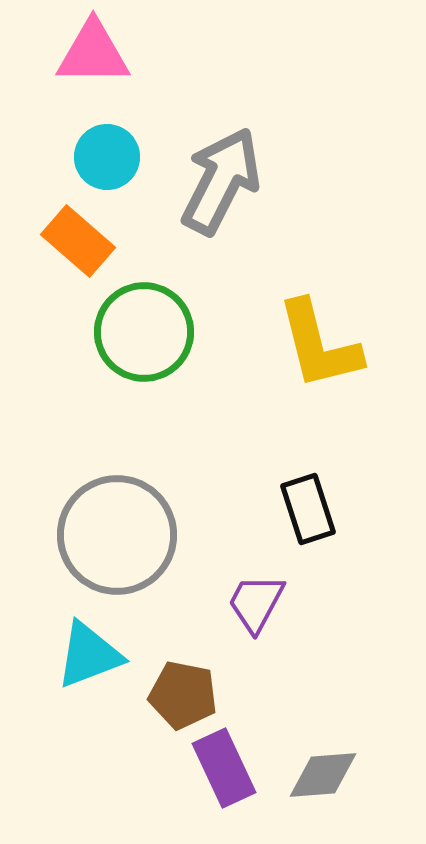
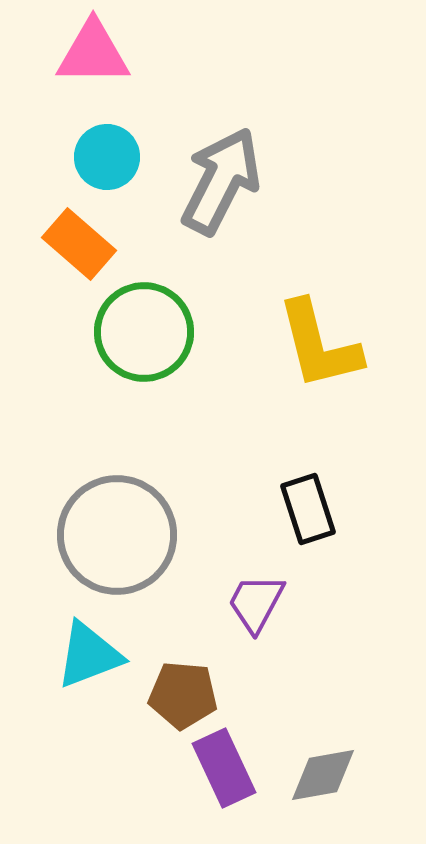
orange rectangle: moved 1 px right, 3 px down
brown pentagon: rotated 6 degrees counterclockwise
gray diamond: rotated 6 degrees counterclockwise
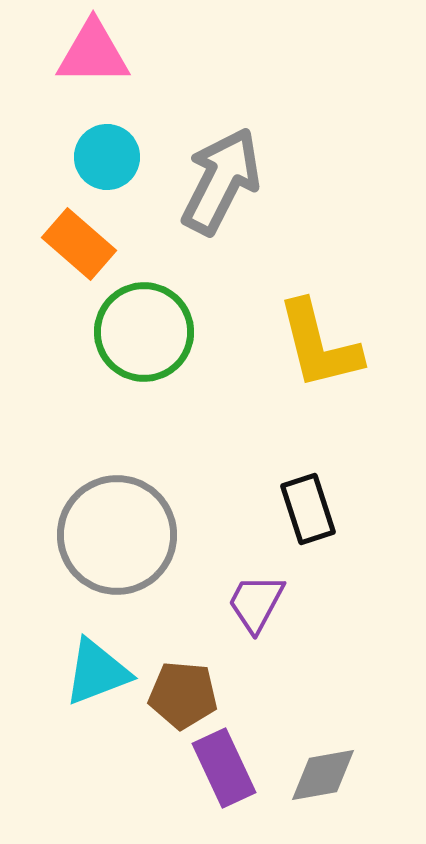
cyan triangle: moved 8 px right, 17 px down
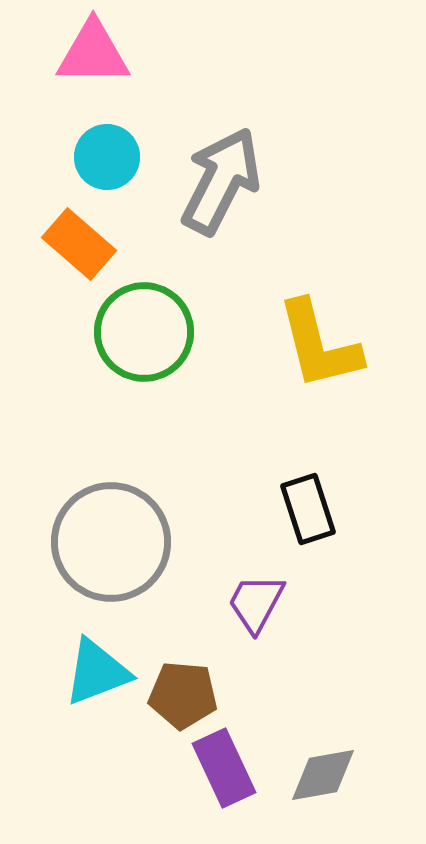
gray circle: moved 6 px left, 7 px down
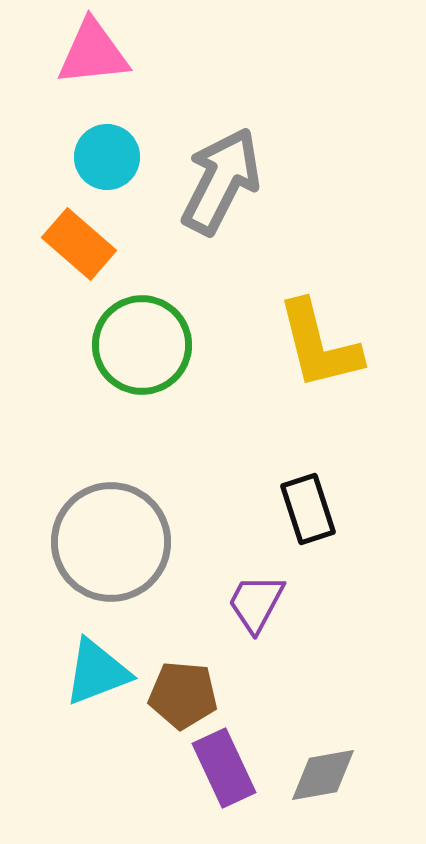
pink triangle: rotated 6 degrees counterclockwise
green circle: moved 2 px left, 13 px down
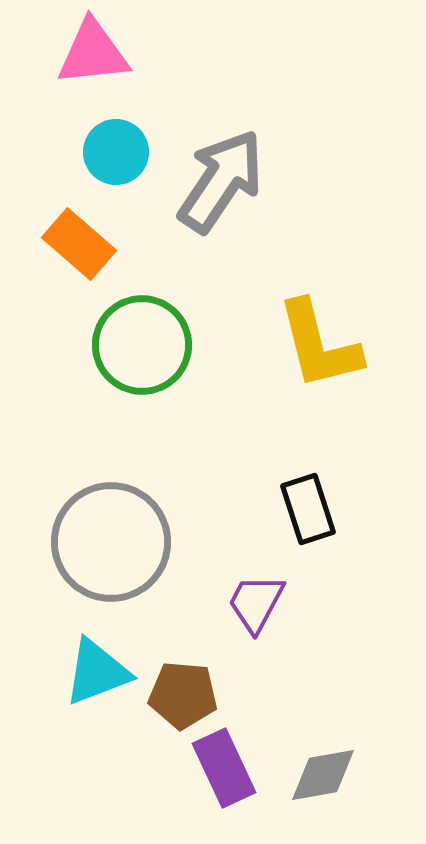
cyan circle: moved 9 px right, 5 px up
gray arrow: rotated 7 degrees clockwise
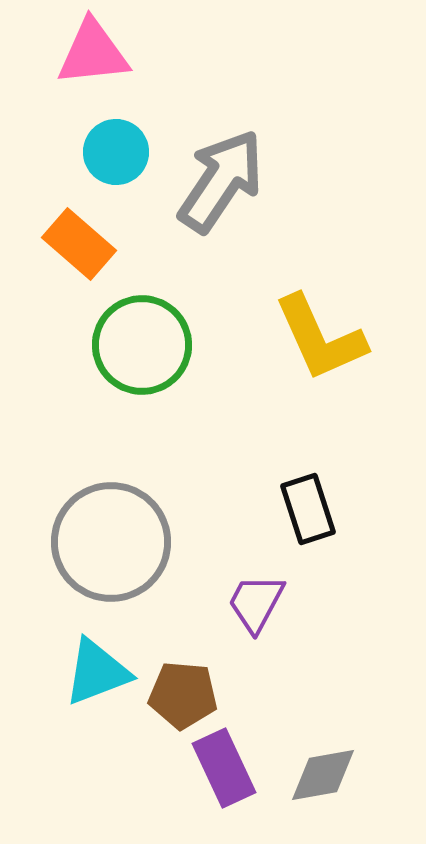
yellow L-shape: moved 1 px right, 7 px up; rotated 10 degrees counterclockwise
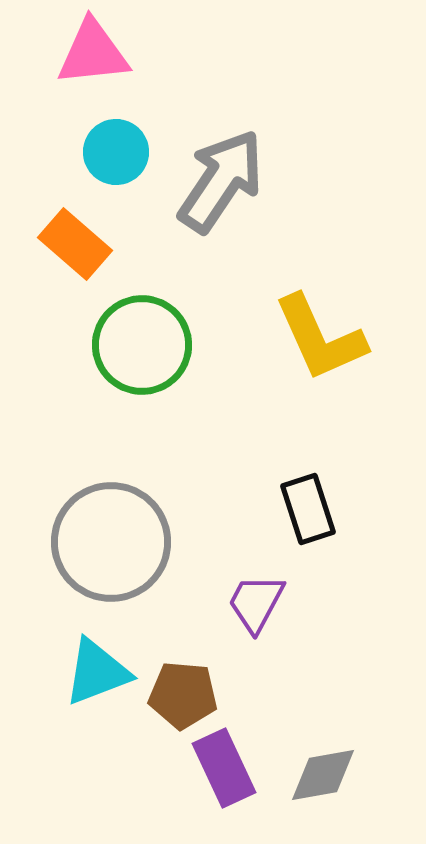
orange rectangle: moved 4 px left
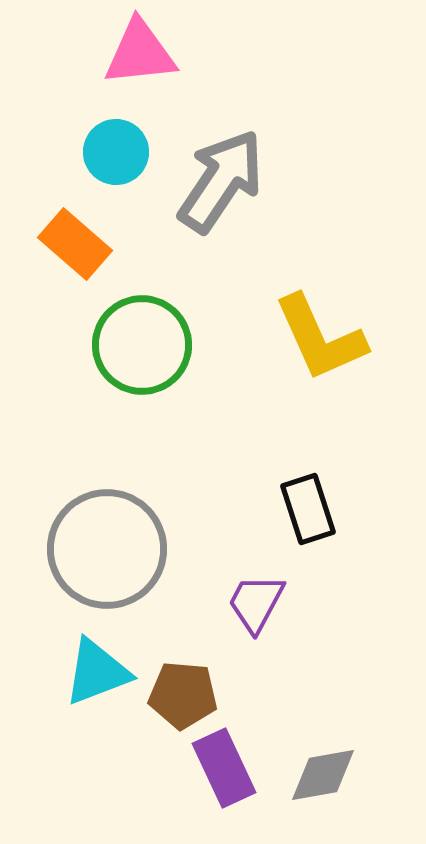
pink triangle: moved 47 px right
gray circle: moved 4 px left, 7 px down
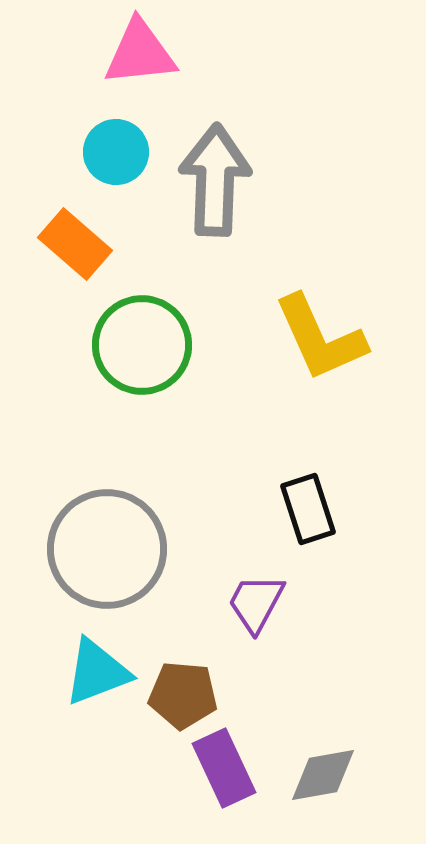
gray arrow: moved 6 px left, 1 px up; rotated 32 degrees counterclockwise
